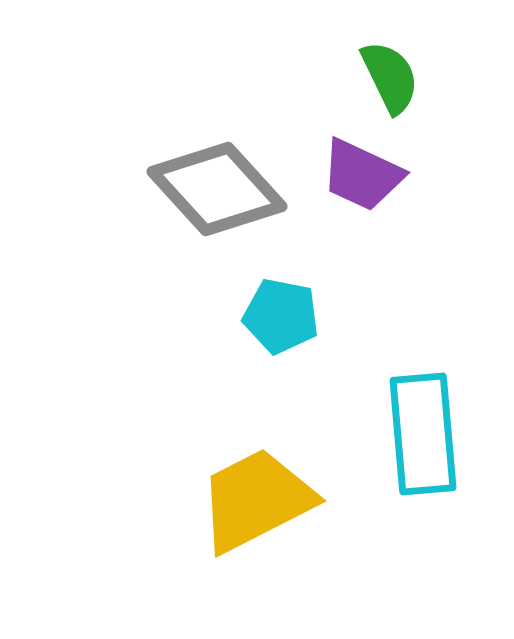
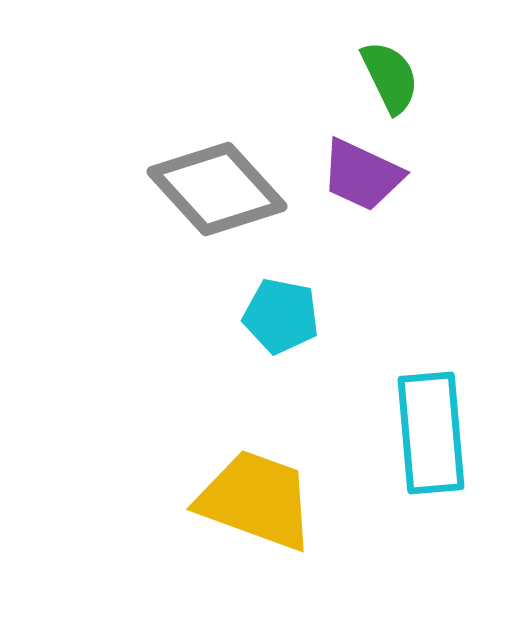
cyan rectangle: moved 8 px right, 1 px up
yellow trapezoid: rotated 47 degrees clockwise
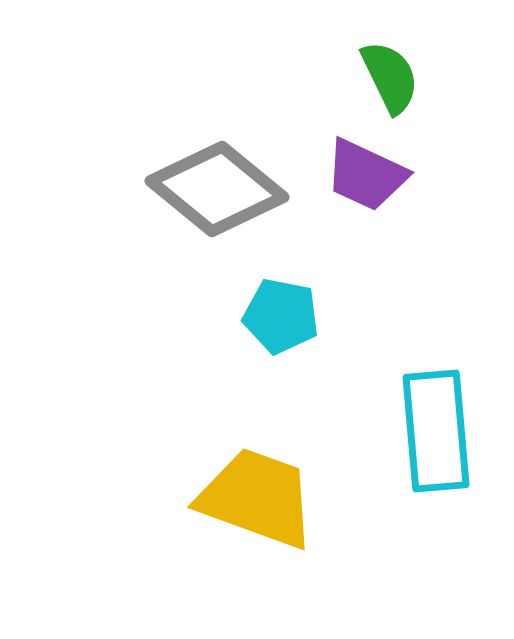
purple trapezoid: moved 4 px right
gray diamond: rotated 8 degrees counterclockwise
cyan rectangle: moved 5 px right, 2 px up
yellow trapezoid: moved 1 px right, 2 px up
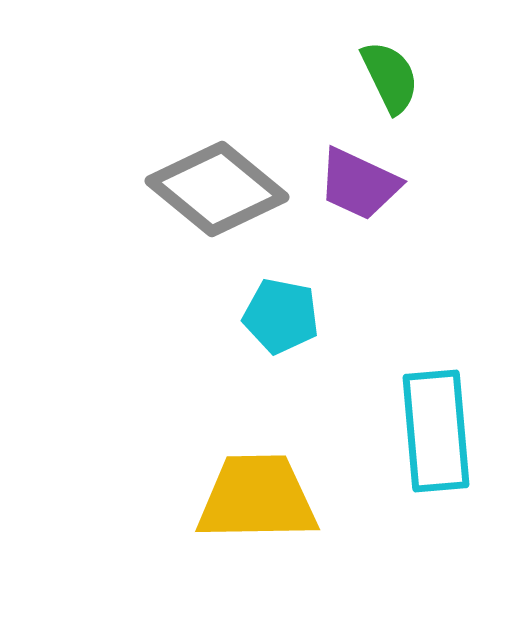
purple trapezoid: moved 7 px left, 9 px down
yellow trapezoid: rotated 21 degrees counterclockwise
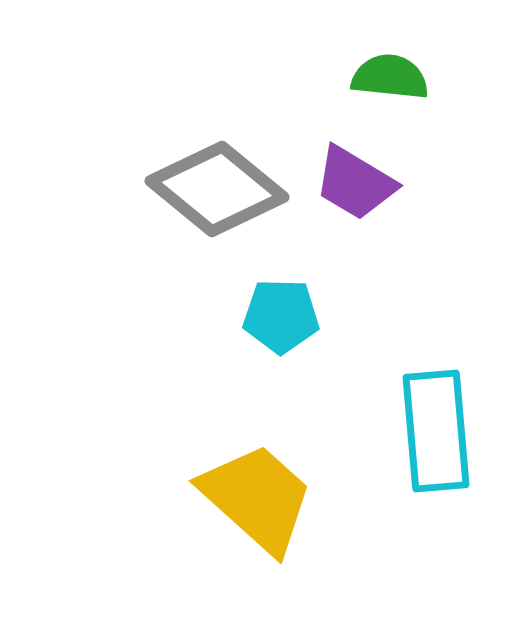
green semicircle: rotated 58 degrees counterclockwise
purple trapezoid: moved 4 px left, 1 px up; rotated 6 degrees clockwise
cyan pentagon: rotated 10 degrees counterclockwise
yellow trapezoid: rotated 43 degrees clockwise
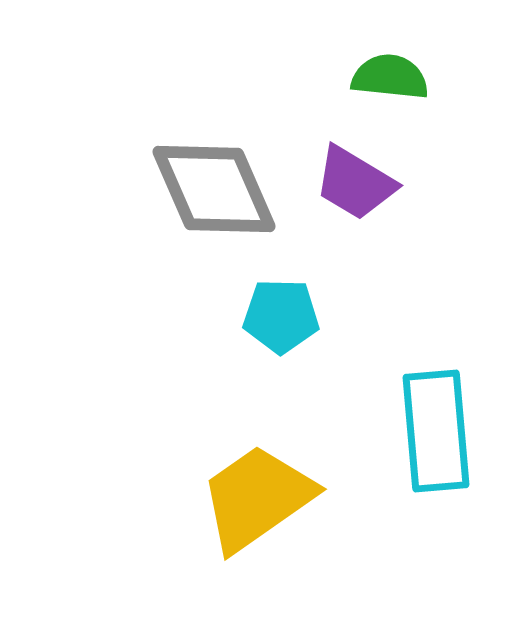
gray diamond: moved 3 px left; rotated 27 degrees clockwise
yellow trapezoid: rotated 77 degrees counterclockwise
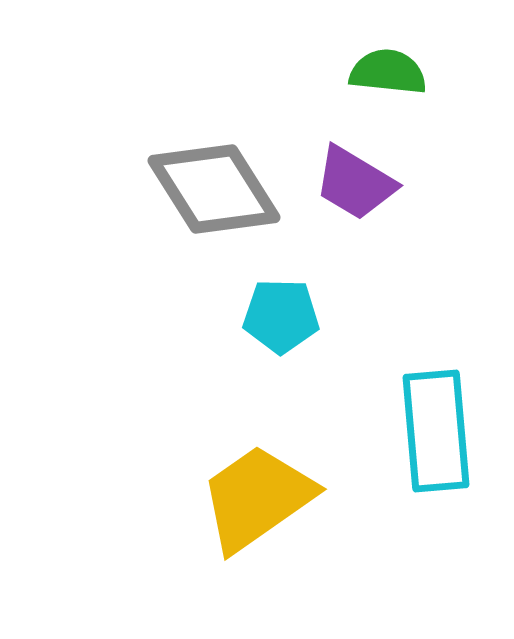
green semicircle: moved 2 px left, 5 px up
gray diamond: rotated 9 degrees counterclockwise
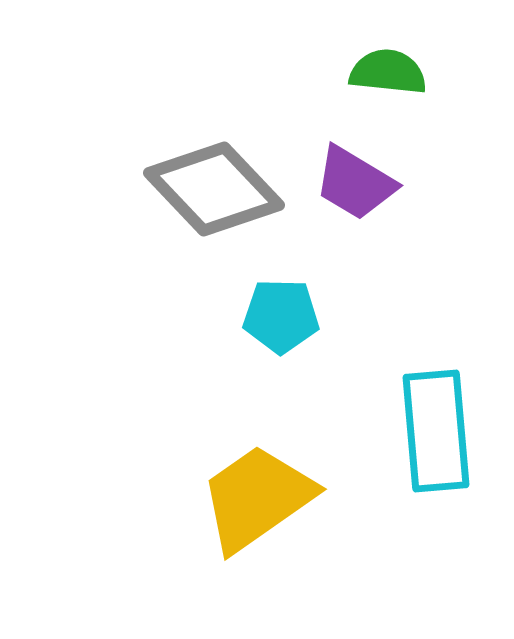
gray diamond: rotated 11 degrees counterclockwise
